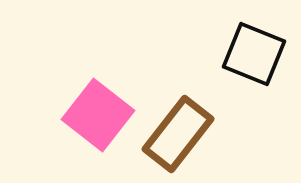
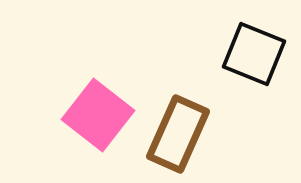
brown rectangle: rotated 14 degrees counterclockwise
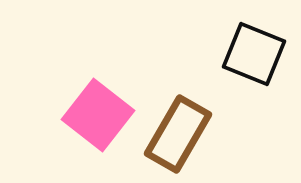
brown rectangle: rotated 6 degrees clockwise
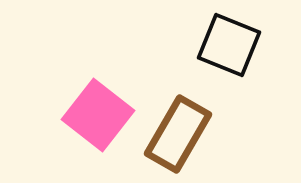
black square: moved 25 px left, 9 px up
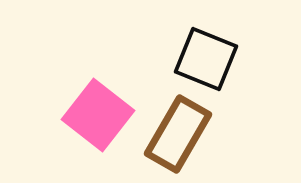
black square: moved 23 px left, 14 px down
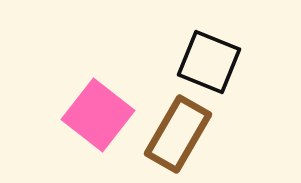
black square: moved 3 px right, 3 px down
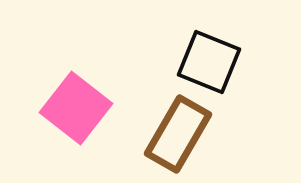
pink square: moved 22 px left, 7 px up
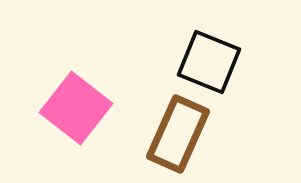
brown rectangle: rotated 6 degrees counterclockwise
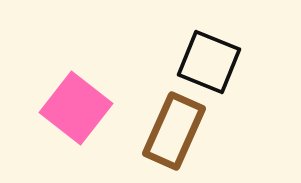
brown rectangle: moved 4 px left, 3 px up
